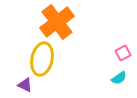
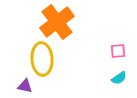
pink square: moved 5 px left, 2 px up; rotated 21 degrees clockwise
yellow ellipse: rotated 16 degrees counterclockwise
purple triangle: moved 1 px down; rotated 14 degrees counterclockwise
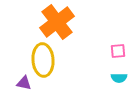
yellow ellipse: moved 1 px right, 1 px down
cyan semicircle: rotated 35 degrees clockwise
purple triangle: moved 1 px left, 3 px up
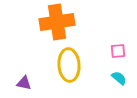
orange cross: rotated 28 degrees clockwise
yellow ellipse: moved 26 px right, 5 px down
cyan semicircle: rotated 140 degrees counterclockwise
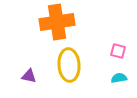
pink square: rotated 21 degrees clockwise
cyan semicircle: rotated 49 degrees counterclockwise
purple triangle: moved 5 px right, 7 px up
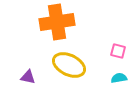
yellow ellipse: rotated 60 degrees counterclockwise
purple triangle: moved 1 px left, 1 px down
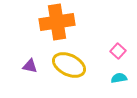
pink square: rotated 28 degrees clockwise
purple triangle: moved 2 px right, 11 px up
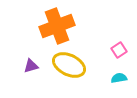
orange cross: moved 4 px down; rotated 12 degrees counterclockwise
pink square: moved 1 px right, 1 px up; rotated 14 degrees clockwise
purple triangle: moved 1 px right; rotated 28 degrees counterclockwise
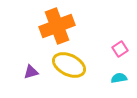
pink square: moved 1 px right, 1 px up
purple triangle: moved 6 px down
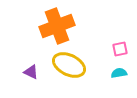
pink square: rotated 21 degrees clockwise
purple triangle: rotated 42 degrees clockwise
cyan semicircle: moved 5 px up
